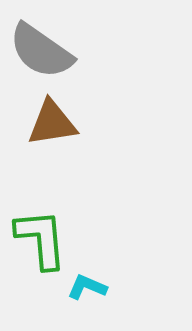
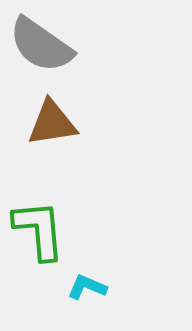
gray semicircle: moved 6 px up
green L-shape: moved 2 px left, 9 px up
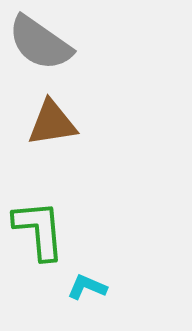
gray semicircle: moved 1 px left, 2 px up
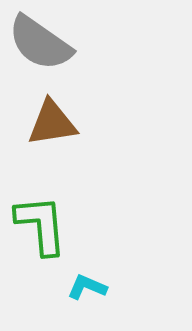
green L-shape: moved 2 px right, 5 px up
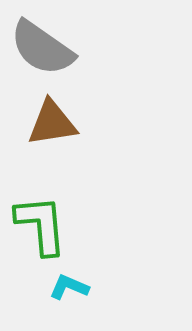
gray semicircle: moved 2 px right, 5 px down
cyan L-shape: moved 18 px left
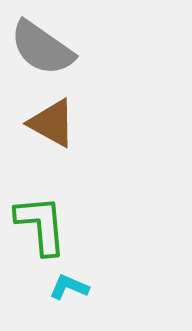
brown triangle: rotated 38 degrees clockwise
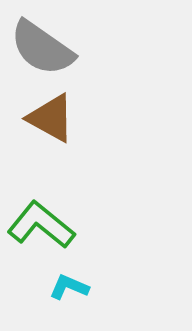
brown triangle: moved 1 px left, 5 px up
green L-shape: rotated 46 degrees counterclockwise
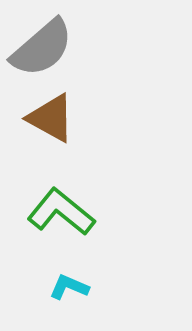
gray semicircle: rotated 76 degrees counterclockwise
green L-shape: moved 20 px right, 13 px up
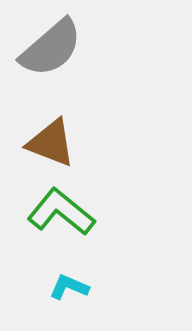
gray semicircle: moved 9 px right
brown triangle: moved 25 px down; rotated 8 degrees counterclockwise
